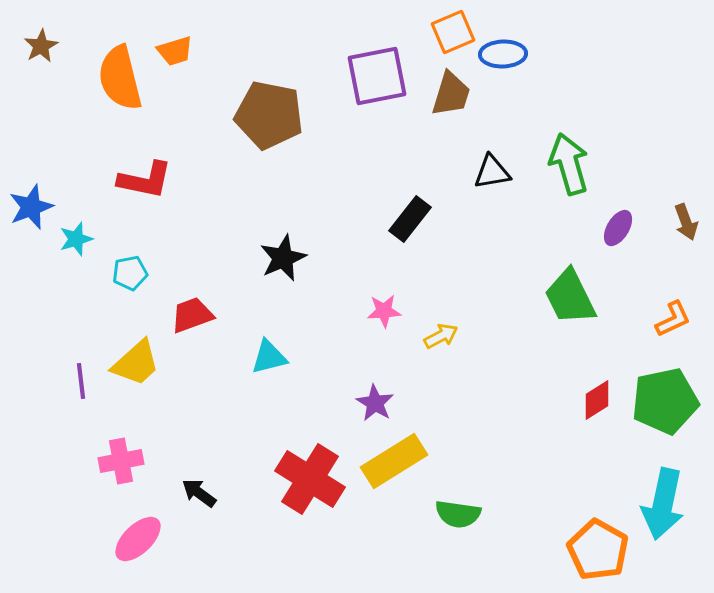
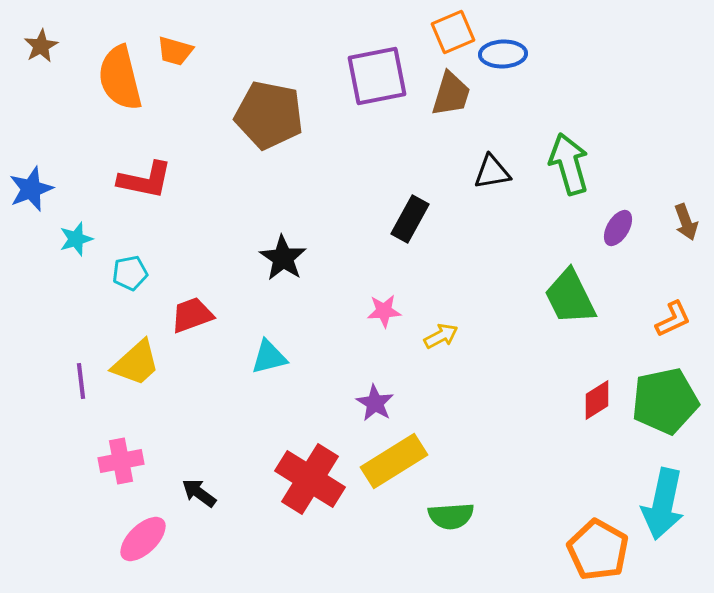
orange trapezoid: rotated 33 degrees clockwise
blue star: moved 18 px up
black rectangle: rotated 9 degrees counterclockwise
black star: rotated 15 degrees counterclockwise
green semicircle: moved 7 px left, 2 px down; rotated 12 degrees counterclockwise
pink ellipse: moved 5 px right
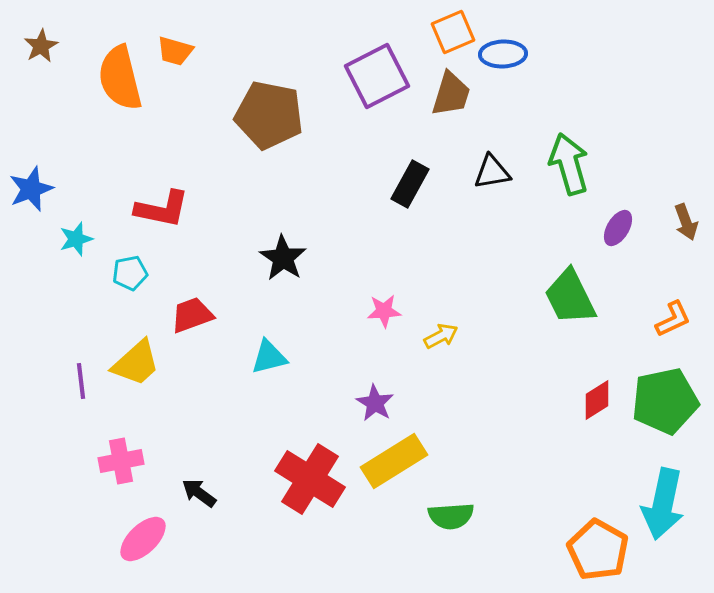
purple square: rotated 16 degrees counterclockwise
red L-shape: moved 17 px right, 29 px down
black rectangle: moved 35 px up
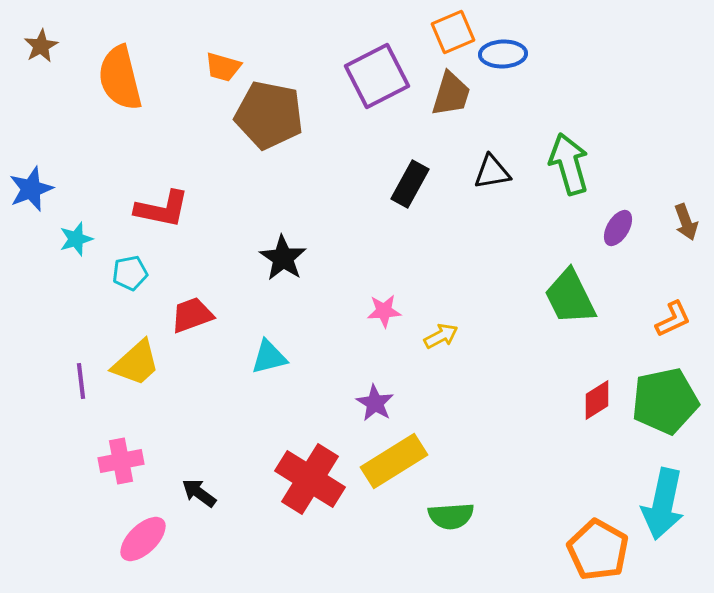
orange trapezoid: moved 48 px right, 16 px down
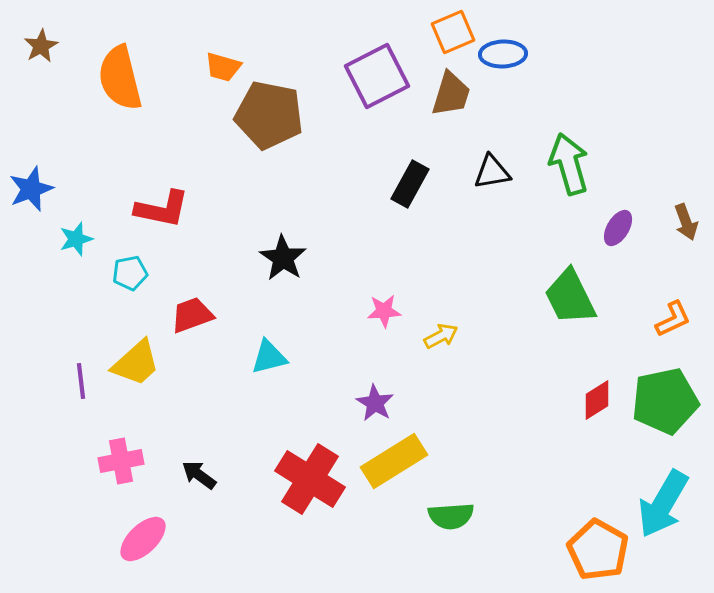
black arrow: moved 18 px up
cyan arrow: rotated 18 degrees clockwise
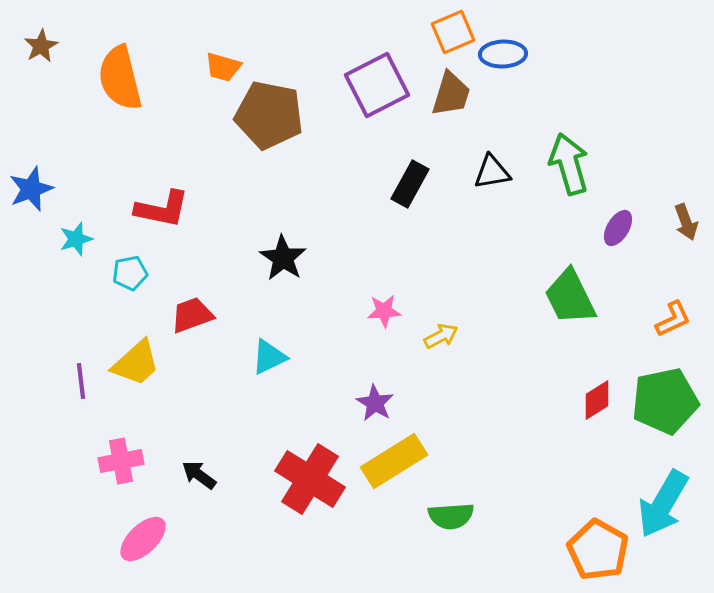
purple square: moved 9 px down
cyan triangle: rotated 12 degrees counterclockwise
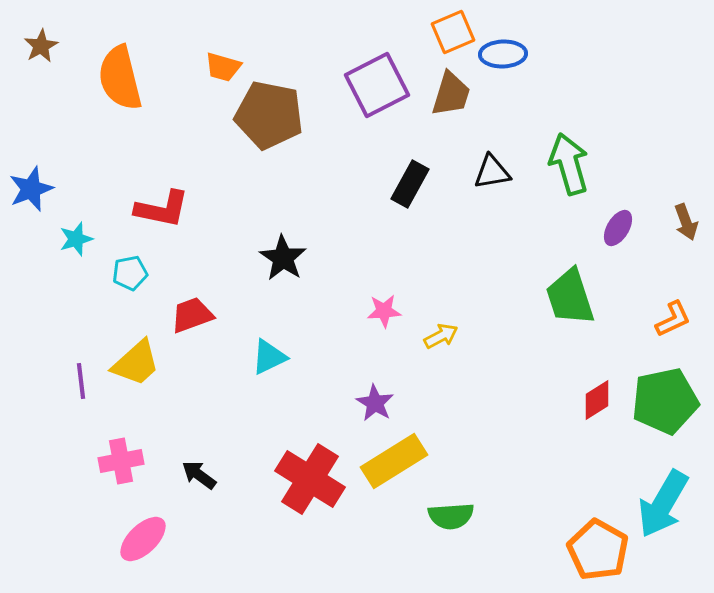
green trapezoid: rotated 8 degrees clockwise
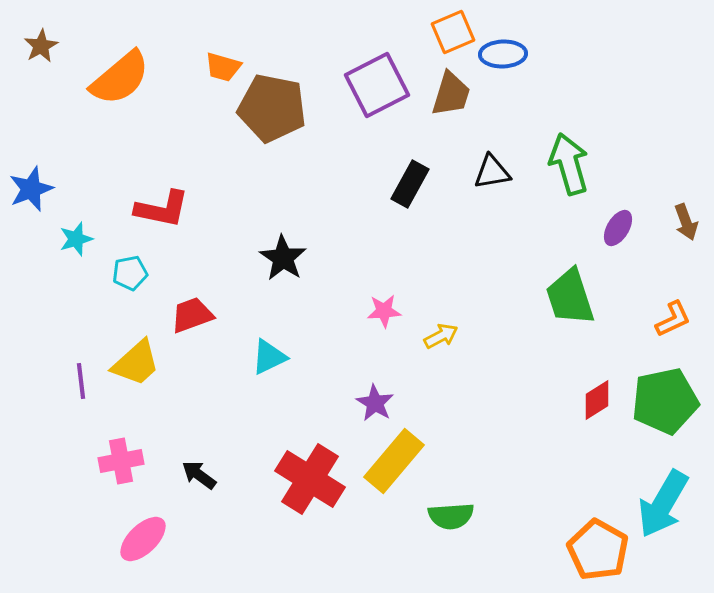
orange semicircle: rotated 116 degrees counterclockwise
brown pentagon: moved 3 px right, 7 px up
yellow rectangle: rotated 18 degrees counterclockwise
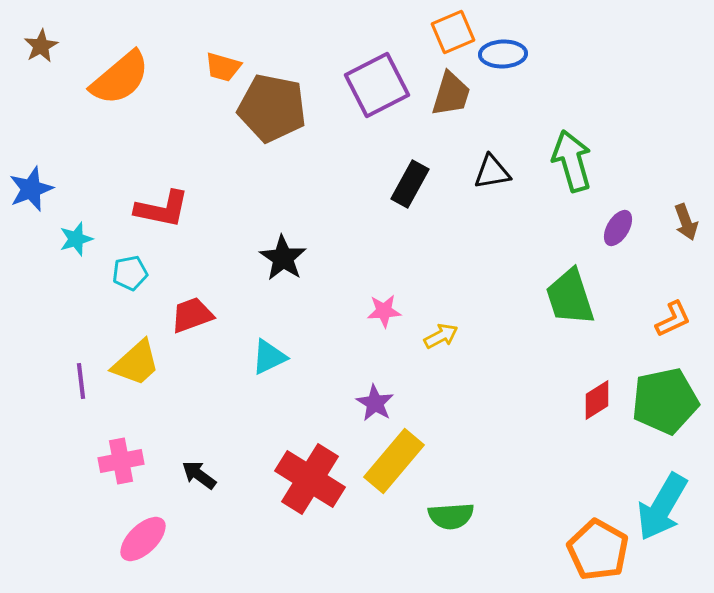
green arrow: moved 3 px right, 3 px up
cyan arrow: moved 1 px left, 3 px down
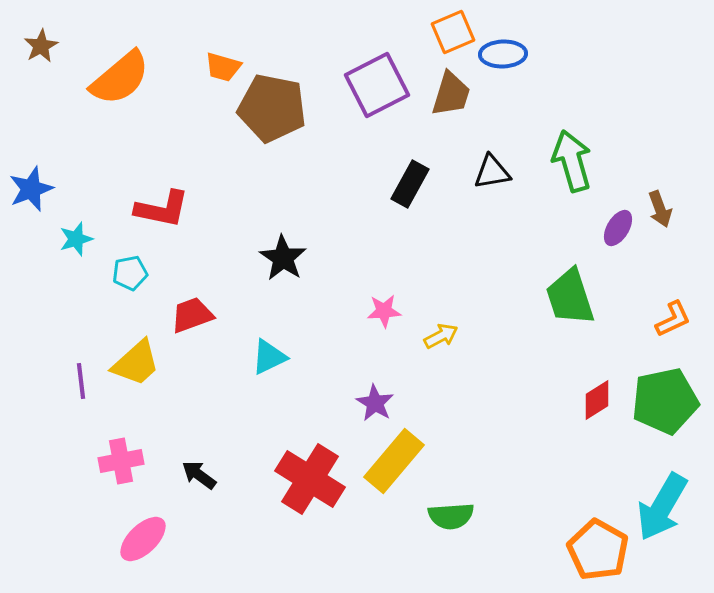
brown arrow: moved 26 px left, 13 px up
